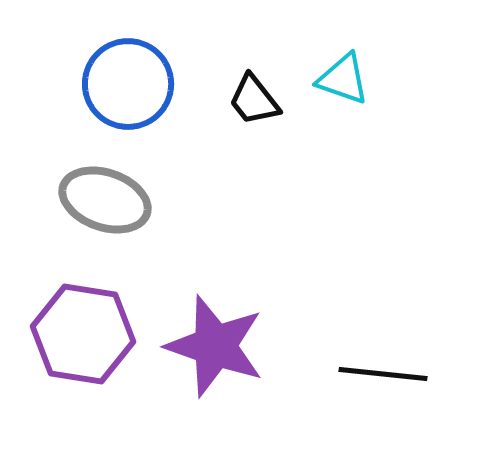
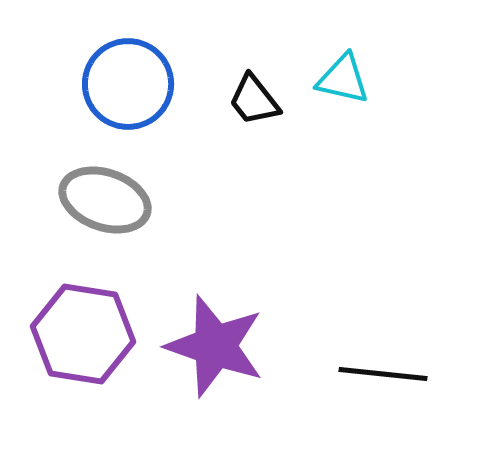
cyan triangle: rotated 6 degrees counterclockwise
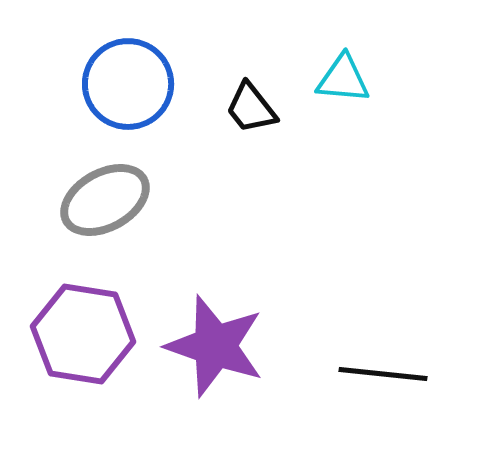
cyan triangle: rotated 8 degrees counterclockwise
black trapezoid: moved 3 px left, 8 px down
gray ellipse: rotated 48 degrees counterclockwise
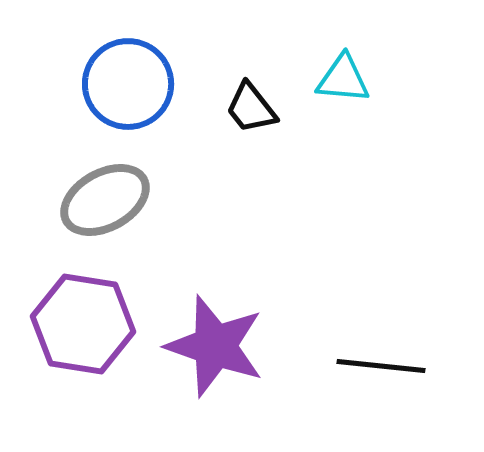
purple hexagon: moved 10 px up
black line: moved 2 px left, 8 px up
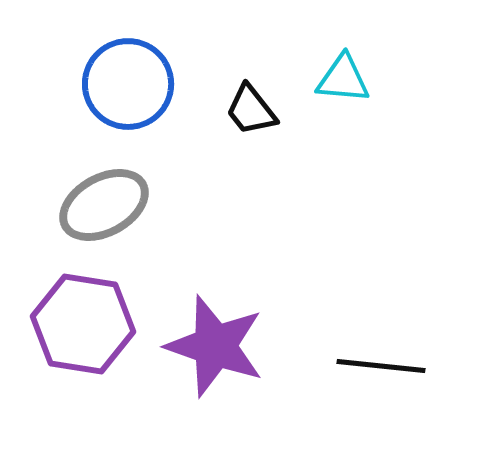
black trapezoid: moved 2 px down
gray ellipse: moved 1 px left, 5 px down
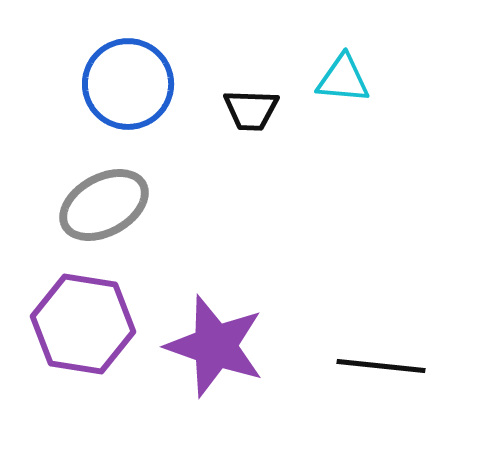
black trapezoid: rotated 50 degrees counterclockwise
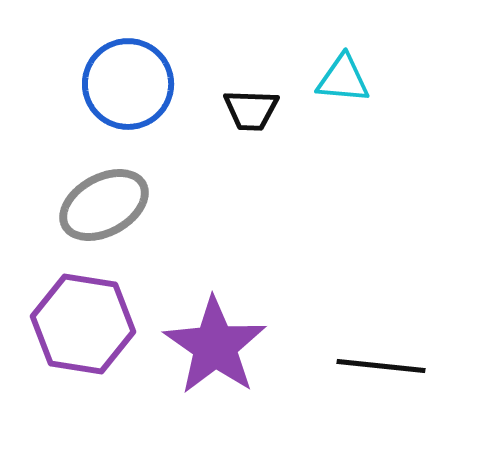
purple star: rotated 16 degrees clockwise
